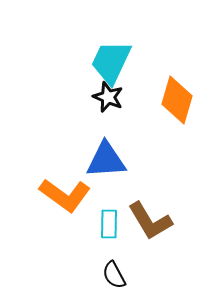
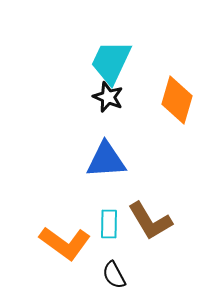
orange L-shape: moved 48 px down
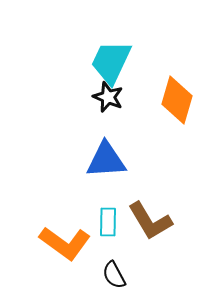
cyan rectangle: moved 1 px left, 2 px up
